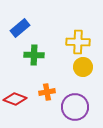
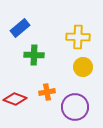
yellow cross: moved 5 px up
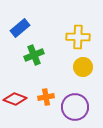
green cross: rotated 24 degrees counterclockwise
orange cross: moved 1 px left, 5 px down
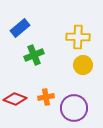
yellow circle: moved 2 px up
purple circle: moved 1 px left, 1 px down
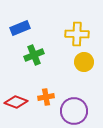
blue rectangle: rotated 18 degrees clockwise
yellow cross: moved 1 px left, 3 px up
yellow circle: moved 1 px right, 3 px up
red diamond: moved 1 px right, 3 px down
purple circle: moved 3 px down
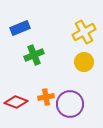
yellow cross: moved 7 px right, 2 px up; rotated 30 degrees counterclockwise
purple circle: moved 4 px left, 7 px up
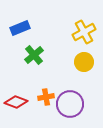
green cross: rotated 18 degrees counterclockwise
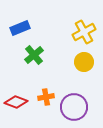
purple circle: moved 4 px right, 3 px down
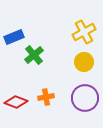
blue rectangle: moved 6 px left, 9 px down
purple circle: moved 11 px right, 9 px up
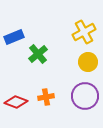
green cross: moved 4 px right, 1 px up
yellow circle: moved 4 px right
purple circle: moved 2 px up
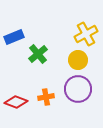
yellow cross: moved 2 px right, 2 px down
yellow circle: moved 10 px left, 2 px up
purple circle: moved 7 px left, 7 px up
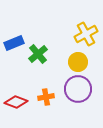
blue rectangle: moved 6 px down
yellow circle: moved 2 px down
